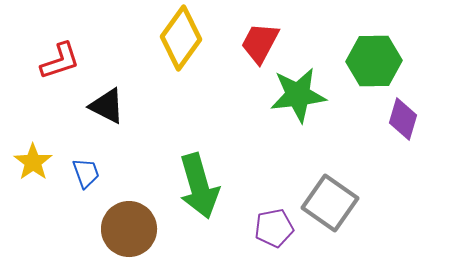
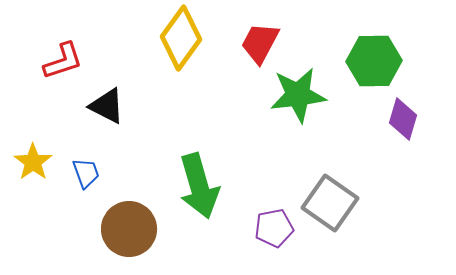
red L-shape: moved 3 px right
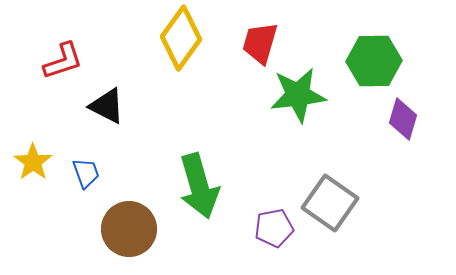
red trapezoid: rotated 12 degrees counterclockwise
